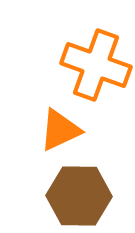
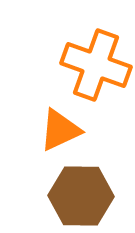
brown hexagon: moved 2 px right
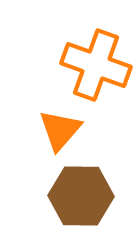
orange triangle: rotated 24 degrees counterclockwise
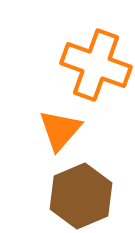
brown hexagon: rotated 24 degrees counterclockwise
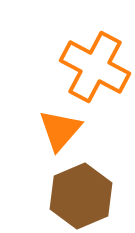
orange cross: moved 1 px left, 2 px down; rotated 8 degrees clockwise
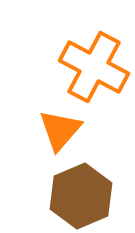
orange cross: moved 1 px left
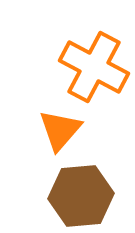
brown hexagon: rotated 18 degrees clockwise
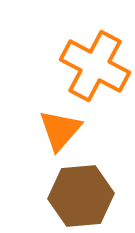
orange cross: moved 1 px right, 1 px up
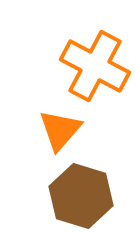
brown hexagon: rotated 22 degrees clockwise
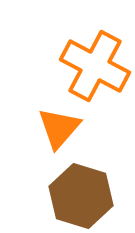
orange triangle: moved 1 px left, 2 px up
